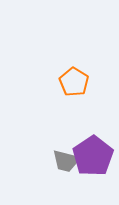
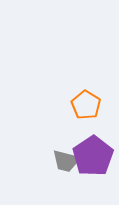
orange pentagon: moved 12 px right, 23 px down
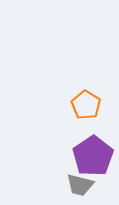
gray trapezoid: moved 14 px right, 24 px down
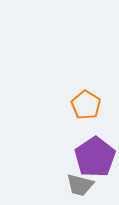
purple pentagon: moved 2 px right, 1 px down
